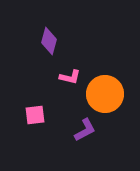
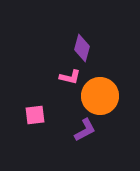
purple diamond: moved 33 px right, 7 px down
orange circle: moved 5 px left, 2 px down
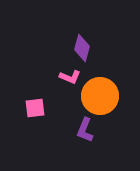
pink L-shape: rotated 10 degrees clockwise
pink square: moved 7 px up
purple L-shape: rotated 140 degrees clockwise
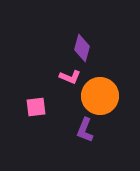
pink square: moved 1 px right, 1 px up
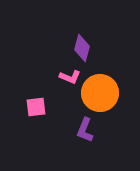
orange circle: moved 3 px up
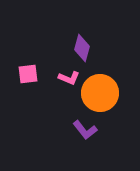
pink L-shape: moved 1 px left, 1 px down
pink square: moved 8 px left, 33 px up
purple L-shape: rotated 60 degrees counterclockwise
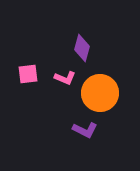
pink L-shape: moved 4 px left
purple L-shape: rotated 25 degrees counterclockwise
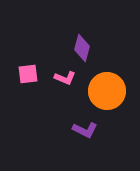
orange circle: moved 7 px right, 2 px up
